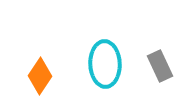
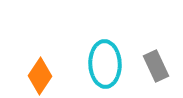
gray rectangle: moved 4 px left
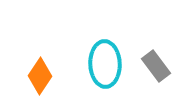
gray rectangle: rotated 12 degrees counterclockwise
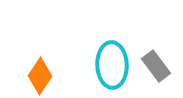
cyan ellipse: moved 7 px right, 1 px down
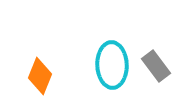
orange diamond: rotated 12 degrees counterclockwise
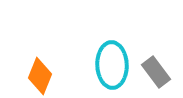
gray rectangle: moved 6 px down
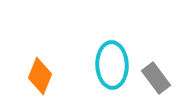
gray rectangle: moved 6 px down
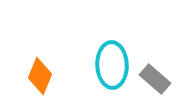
gray rectangle: moved 1 px left, 1 px down; rotated 12 degrees counterclockwise
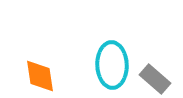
orange diamond: rotated 30 degrees counterclockwise
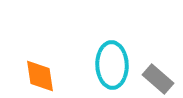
gray rectangle: moved 3 px right
